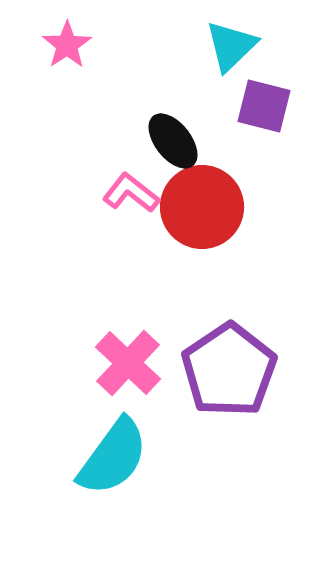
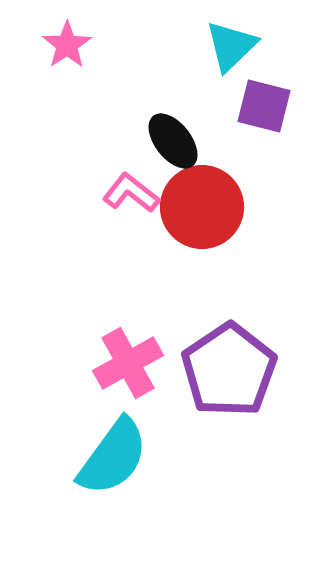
pink cross: rotated 18 degrees clockwise
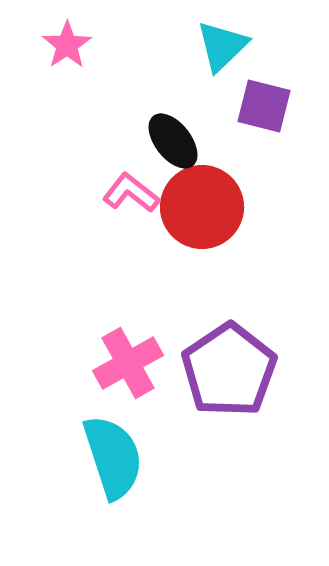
cyan triangle: moved 9 px left
cyan semicircle: rotated 54 degrees counterclockwise
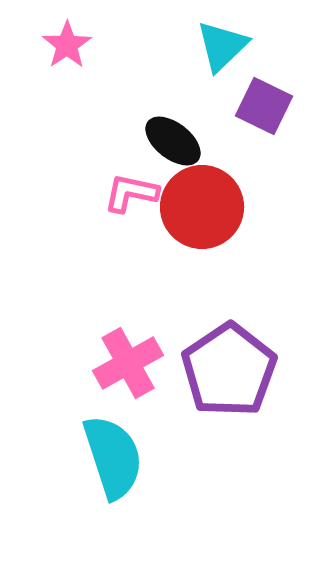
purple square: rotated 12 degrees clockwise
black ellipse: rotated 14 degrees counterclockwise
pink L-shape: rotated 26 degrees counterclockwise
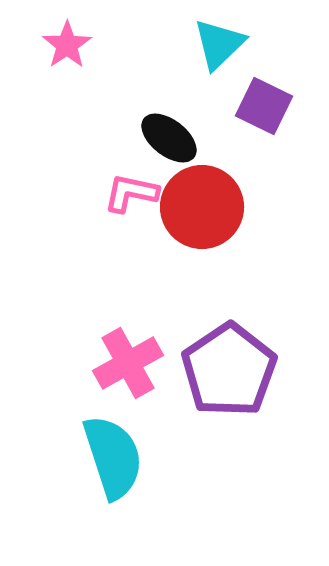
cyan triangle: moved 3 px left, 2 px up
black ellipse: moved 4 px left, 3 px up
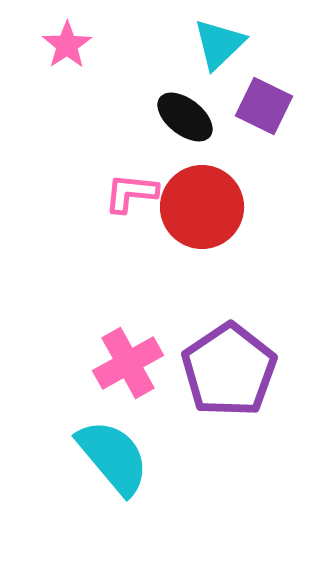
black ellipse: moved 16 px right, 21 px up
pink L-shape: rotated 6 degrees counterclockwise
cyan semicircle: rotated 22 degrees counterclockwise
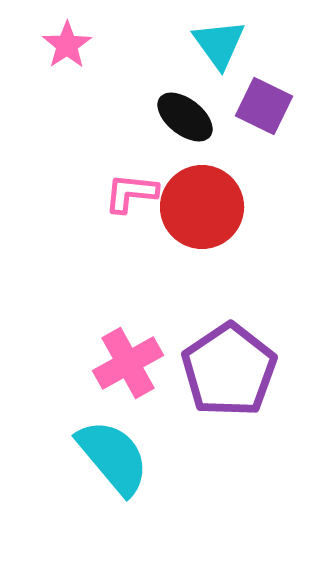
cyan triangle: rotated 22 degrees counterclockwise
